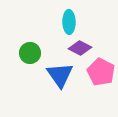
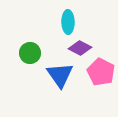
cyan ellipse: moved 1 px left
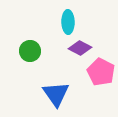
green circle: moved 2 px up
blue triangle: moved 4 px left, 19 px down
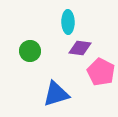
purple diamond: rotated 20 degrees counterclockwise
blue triangle: rotated 48 degrees clockwise
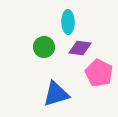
green circle: moved 14 px right, 4 px up
pink pentagon: moved 2 px left, 1 px down
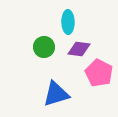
purple diamond: moved 1 px left, 1 px down
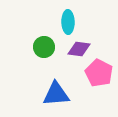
blue triangle: rotated 12 degrees clockwise
